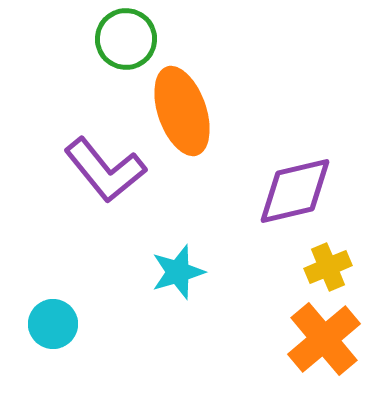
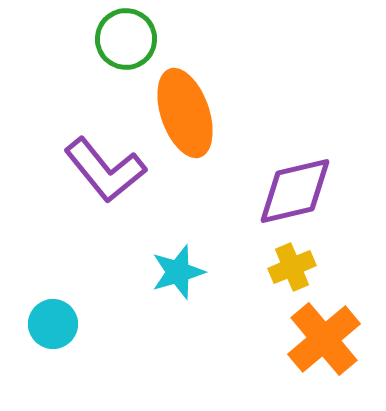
orange ellipse: moved 3 px right, 2 px down
yellow cross: moved 36 px left
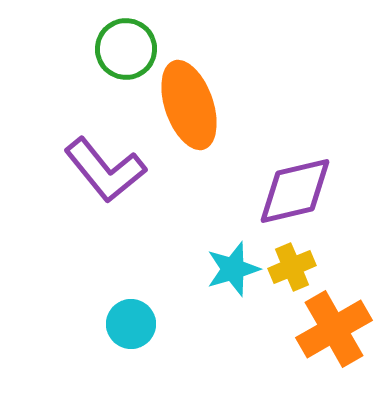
green circle: moved 10 px down
orange ellipse: moved 4 px right, 8 px up
cyan star: moved 55 px right, 3 px up
cyan circle: moved 78 px right
orange cross: moved 10 px right, 10 px up; rotated 10 degrees clockwise
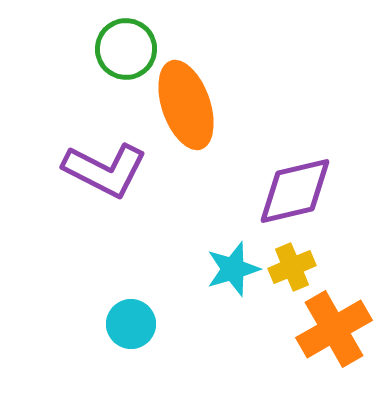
orange ellipse: moved 3 px left
purple L-shape: rotated 24 degrees counterclockwise
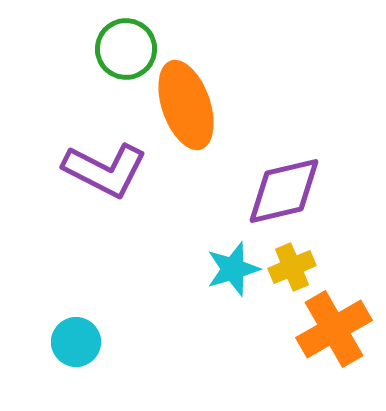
purple diamond: moved 11 px left
cyan circle: moved 55 px left, 18 px down
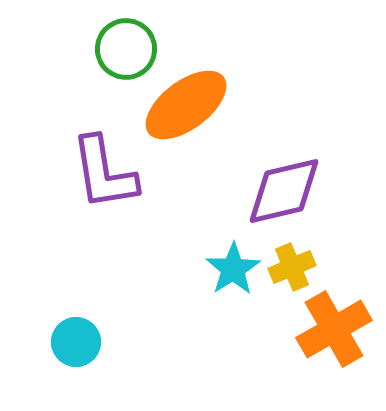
orange ellipse: rotated 72 degrees clockwise
purple L-shape: moved 1 px left, 3 px down; rotated 54 degrees clockwise
cyan star: rotated 16 degrees counterclockwise
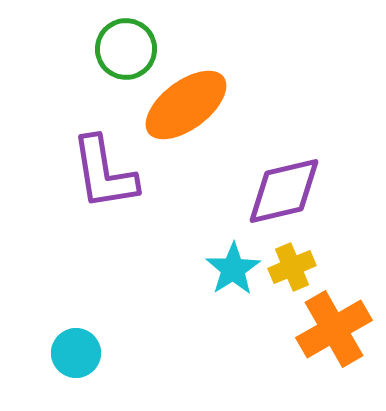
cyan circle: moved 11 px down
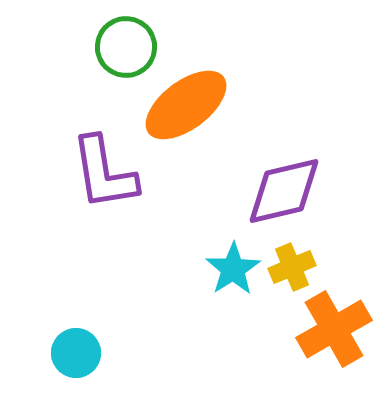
green circle: moved 2 px up
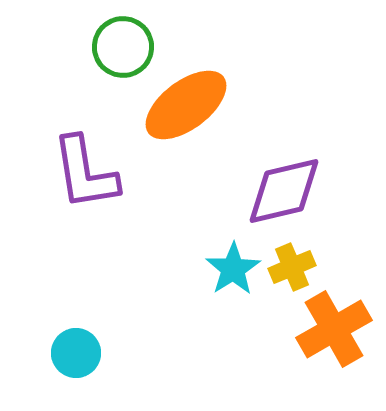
green circle: moved 3 px left
purple L-shape: moved 19 px left
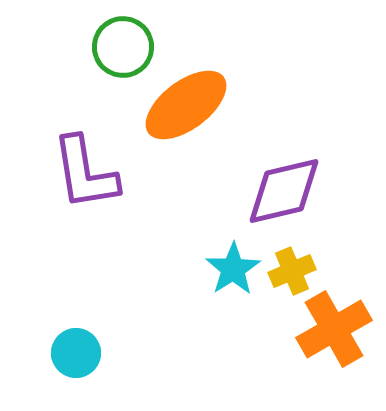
yellow cross: moved 4 px down
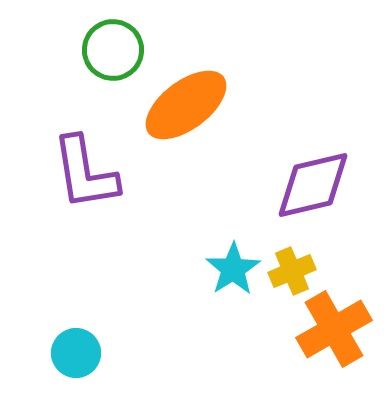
green circle: moved 10 px left, 3 px down
purple diamond: moved 29 px right, 6 px up
